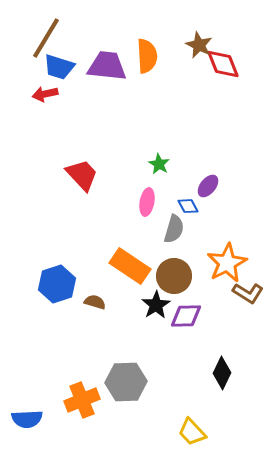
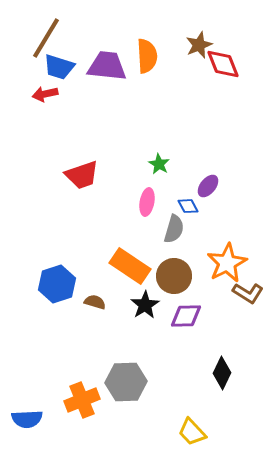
brown star: rotated 24 degrees clockwise
red trapezoid: rotated 114 degrees clockwise
black star: moved 11 px left
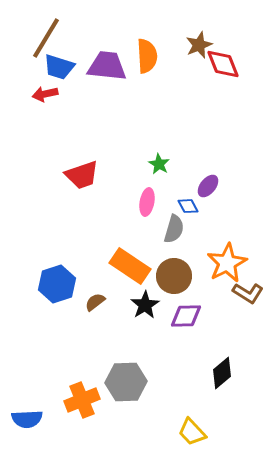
brown semicircle: rotated 55 degrees counterclockwise
black diamond: rotated 24 degrees clockwise
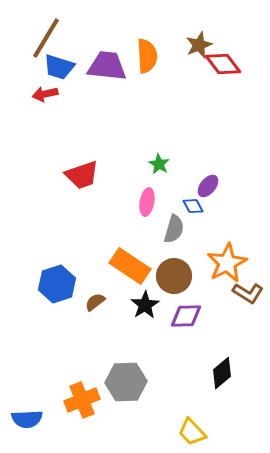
red diamond: rotated 15 degrees counterclockwise
blue diamond: moved 5 px right
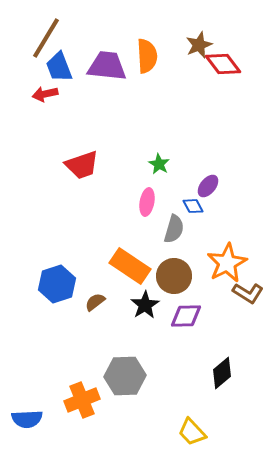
blue trapezoid: rotated 52 degrees clockwise
red trapezoid: moved 10 px up
gray hexagon: moved 1 px left, 6 px up
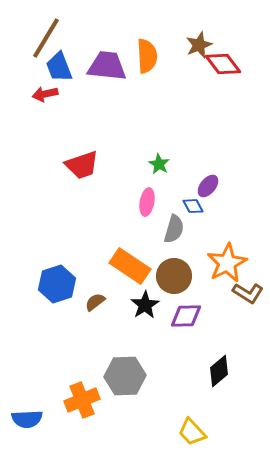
black diamond: moved 3 px left, 2 px up
